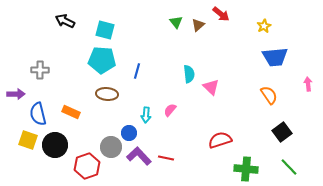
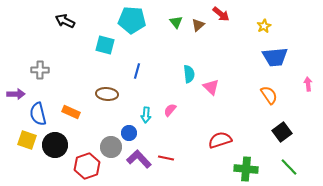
cyan square: moved 15 px down
cyan pentagon: moved 30 px right, 40 px up
yellow square: moved 1 px left
purple L-shape: moved 3 px down
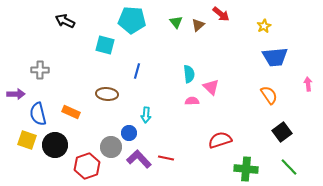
pink semicircle: moved 22 px right, 9 px up; rotated 48 degrees clockwise
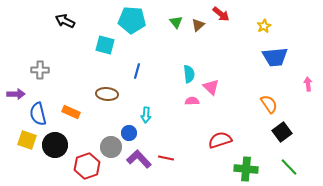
orange semicircle: moved 9 px down
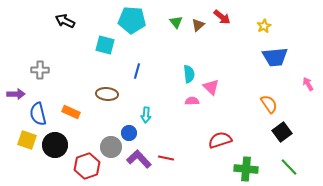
red arrow: moved 1 px right, 3 px down
pink arrow: rotated 24 degrees counterclockwise
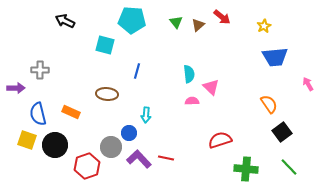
purple arrow: moved 6 px up
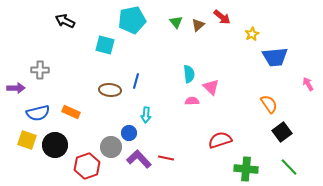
cyan pentagon: rotated 16 degrees counterclockwise
yellow star: moved 12 px left, 8 px down
blue line: moved 1 px left, 10 px down
brown ellipse: moved 3 px right, 4 px up
blue semicircle: moved 1 px up; rotated 90 degrees counterclockwise
